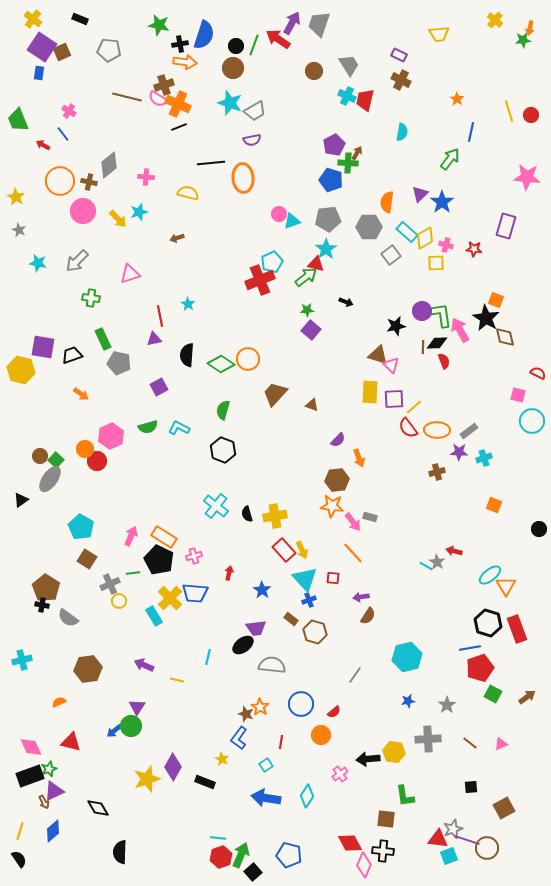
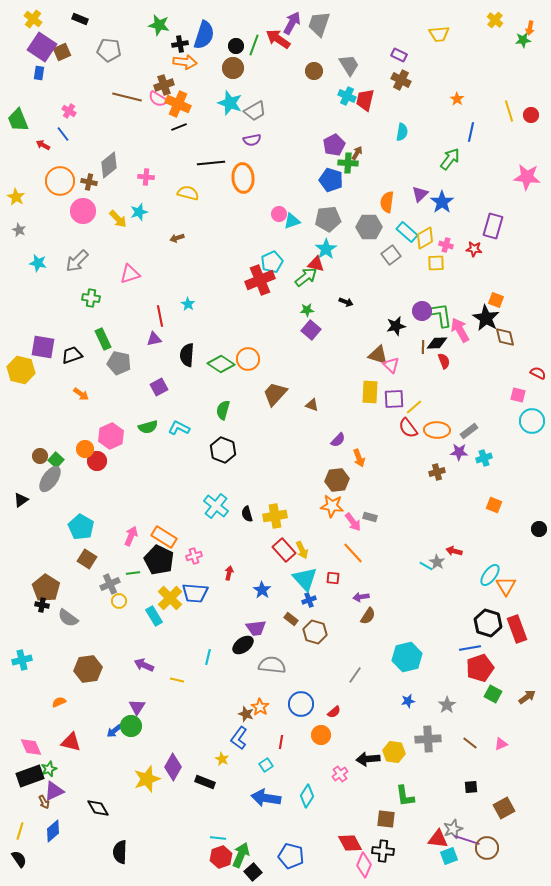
purple rectangle at (506, 226): moved 13 px left
cyan ellipse at (490, 575): rotated 15 degrees counterclockwise
blue pentagon at (289, 855): moved 2 px right, 1 px down
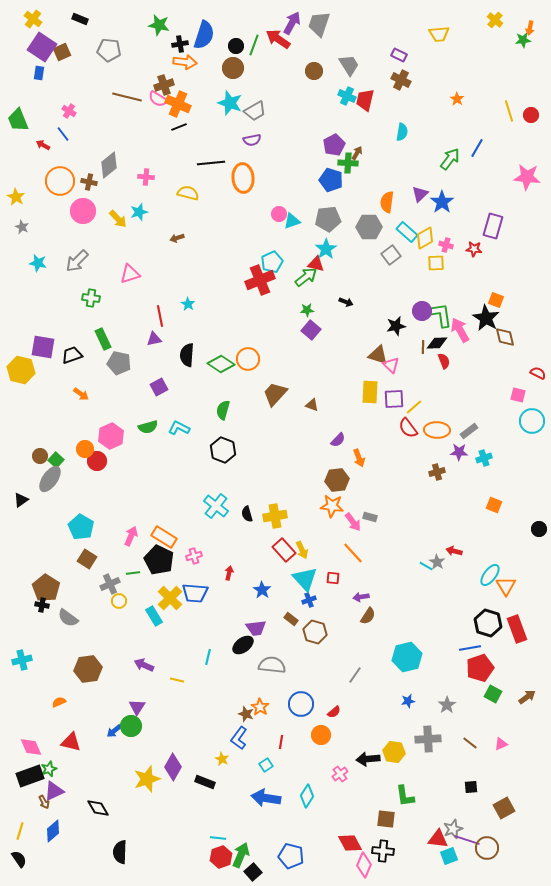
blue line at (471, 132): moved 6 px right, 16 px down; rotated 18 degrees clockwise
gray star at (19, 230): moved 3 px right, 3 px up
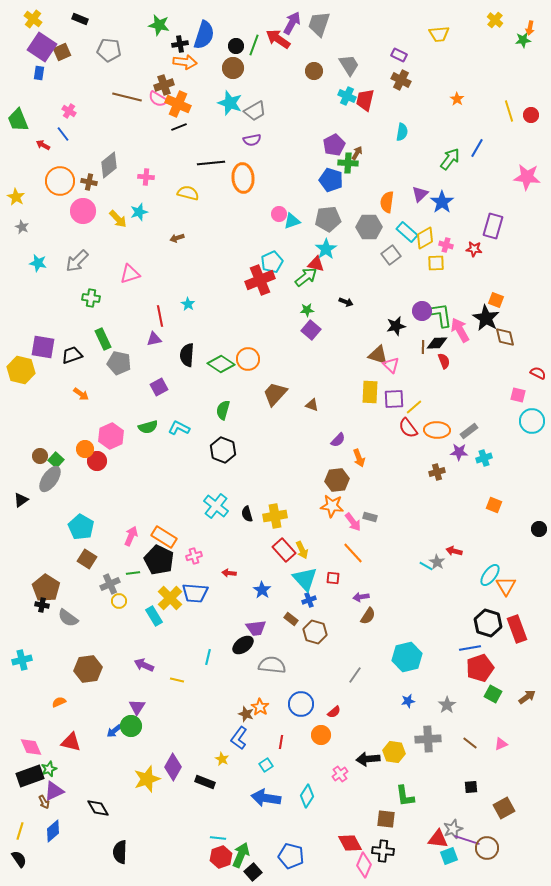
red arrow at (229, 573): rotated 96 degrees counterclockwise
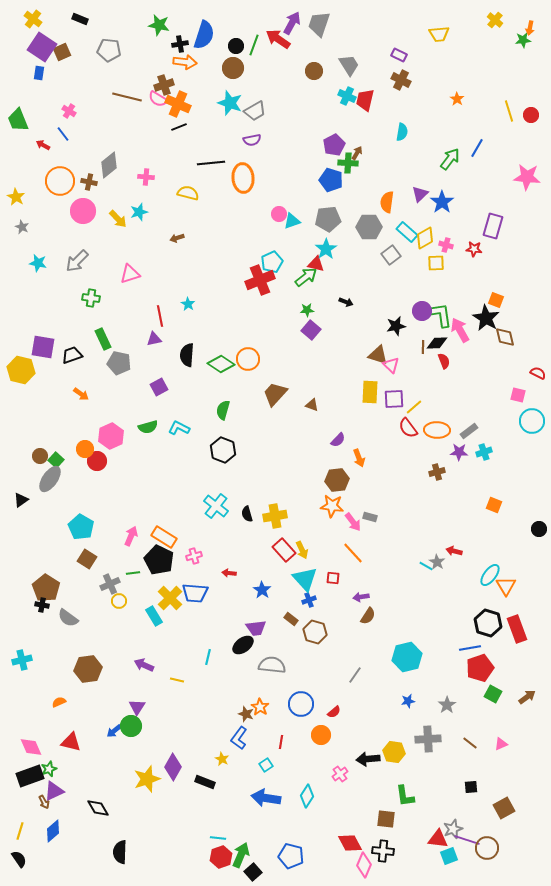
cyan cross at (484, 458): moved 6 px up
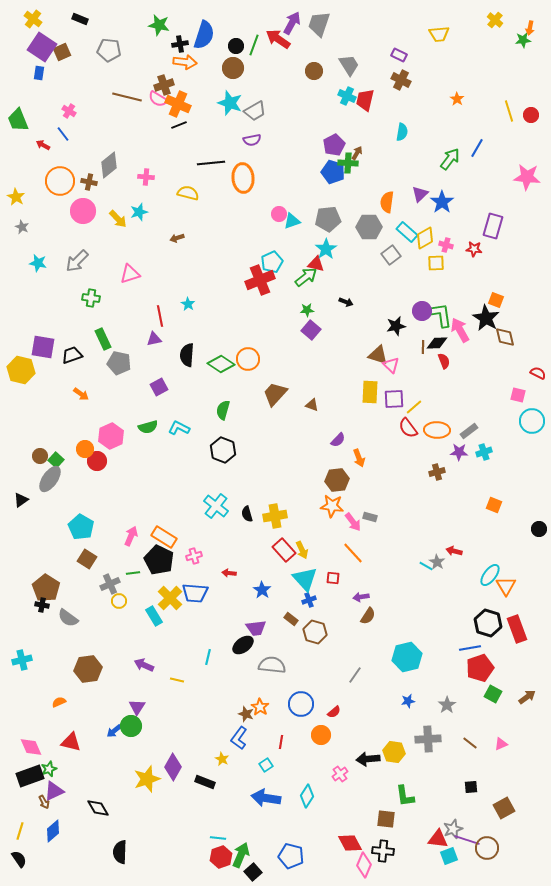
black line at (179, 127): moved 2 px up
blue pentagon at (331, 180): moved 2 px right, 8 px up
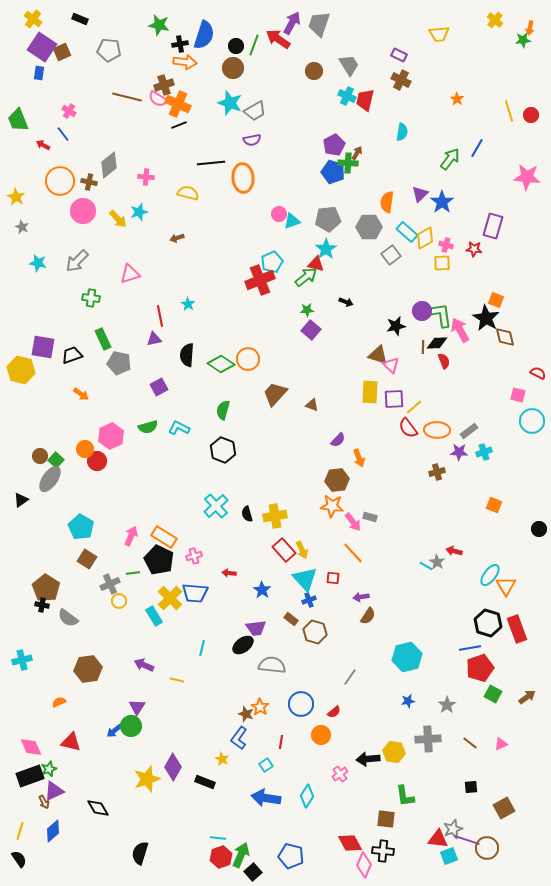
yellow square at (436, 263): moved 6 px right
cyan cross at (216, 506): rotated 10 degrees clockwise
cyan line at (208, 657): moved 6 px left, 9 px up
gray line at (355, 675): moved 5 px left, 2 px down
black semicircle at (120, 852): moved 20 px right, 1 px down; rotated 15 degrees clockwise
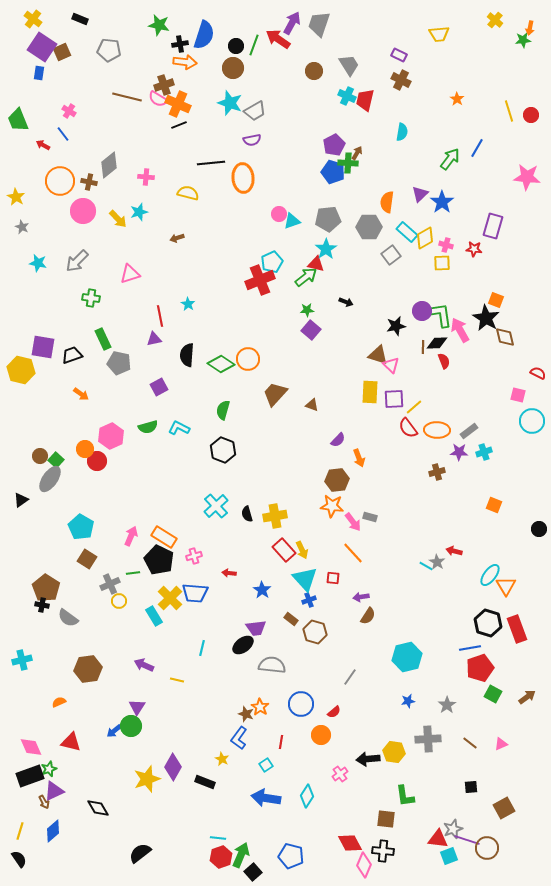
black semicircle at (140, 853): rotated 35 degrees clockwise
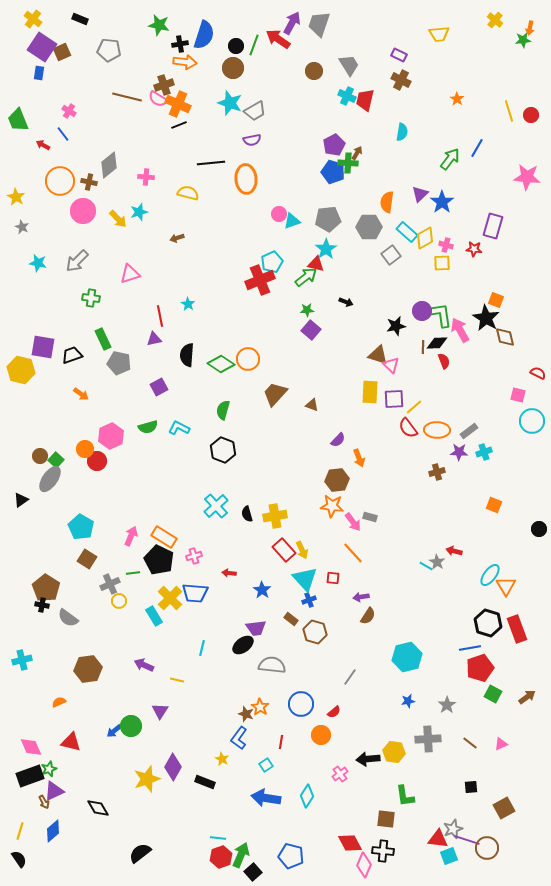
orange ellipse at (243, 178): moved 3 px right, 1 px down
purple triangle at (137, 707): moved 23 px right, 4 px down
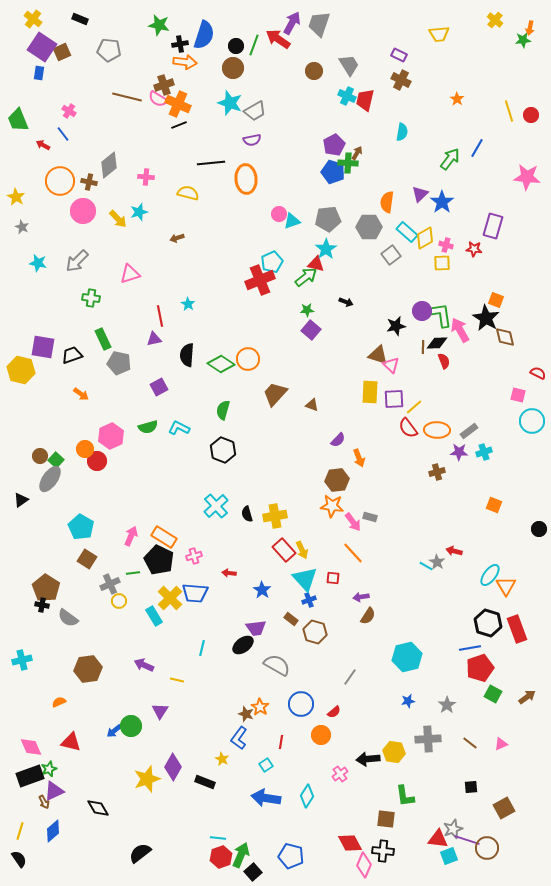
gray semicircle at (272, 665): moved 5 px right; rotated 24 degrees clockwise
